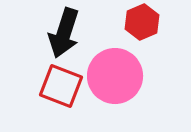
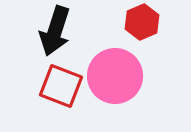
black arrow: moved 9 px left, 2 px up
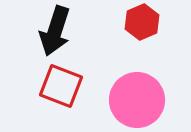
pink circle: moved 22 px right, 24 px down
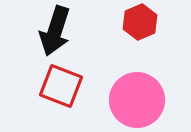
red hexagon: moved 2 px left
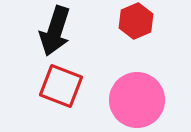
red hexagon: moved 4 px left, 1 px up
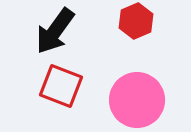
black arrow: rotated 18 degrees clockwise
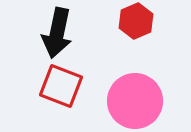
black arrow: moved 2 px right, 2 px down; rotated 24 degrees counterclockwise
pink circle: moved 2 px left, 1 px down
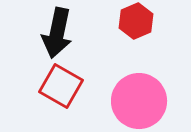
red square: rotated 9 degrees clockwise
pink circle: moved 4 px right
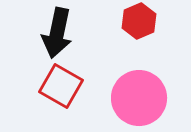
red hexagon: moved 3 px right
pink circle: moved 3 px up
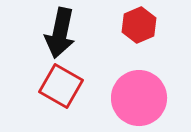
red hexagon: moved 4 px down
black arrow: moved 3 px right
